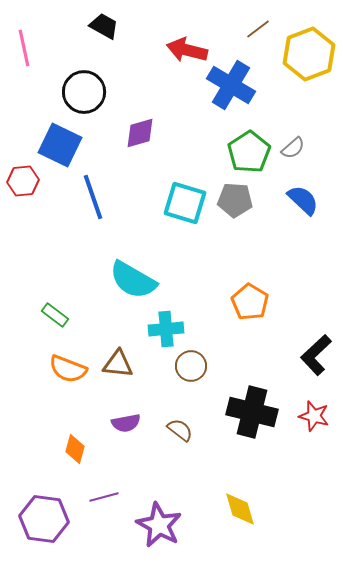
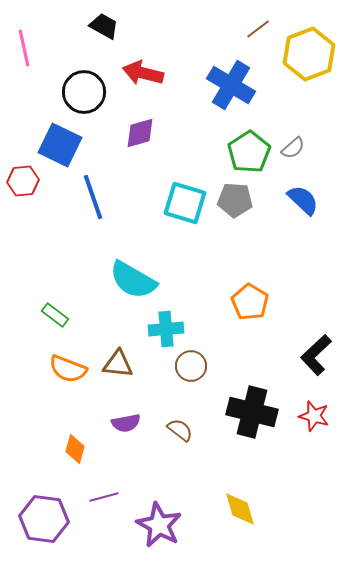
red arrow: moved 44 px left, 23 px down
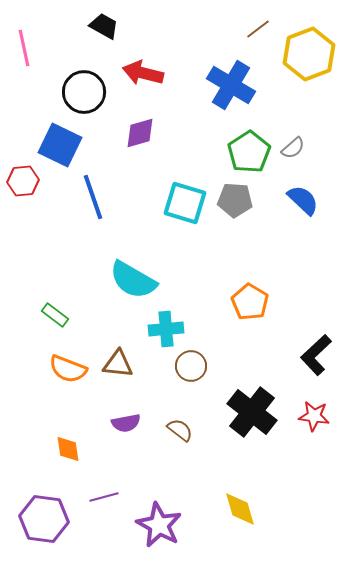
black cross: rotated 24 degrees clockwise
red star: rotated 8 degrees counterclockwise
orange diamond: moved 7 px left; rotated 24 degrees counterclockwise
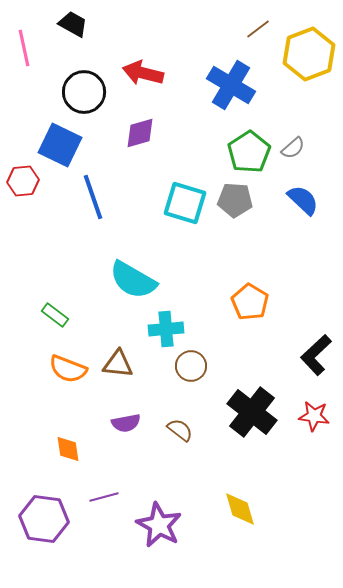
black trapezoid: moved 31 px left, 2 px up
